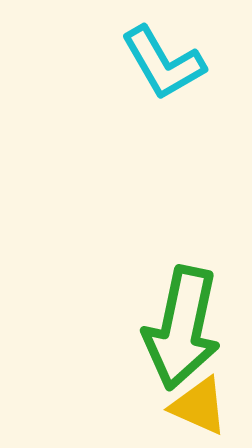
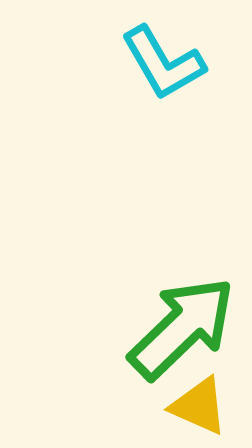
green arrow: rotated 146 degrees counterclockwise
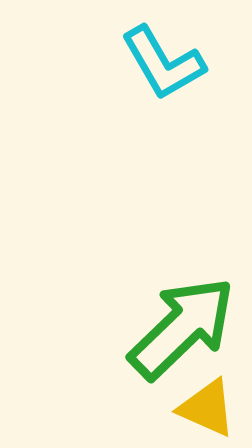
yellow triangle: moved 8 px right, 2 px down
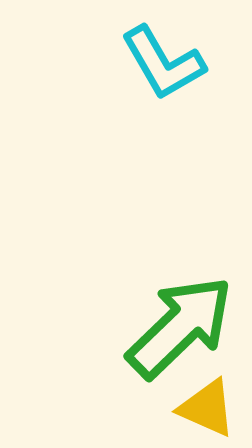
green arrow: moved 2 px left, 1 px up
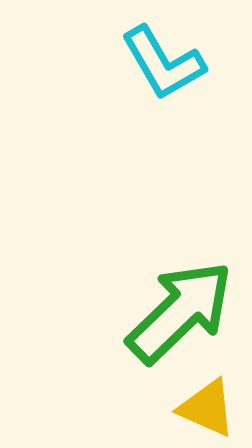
green arrow: moved 15 px up
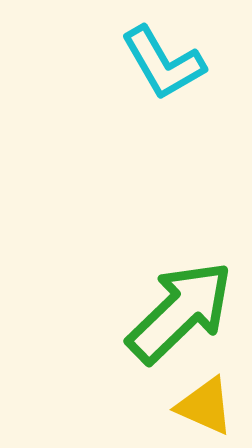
yellow triangle: moved 2 px left, 2 px up
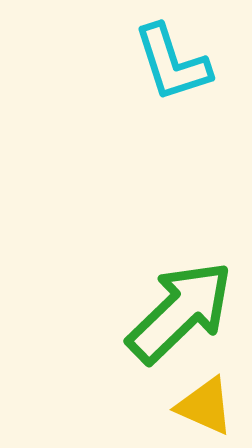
cyan L-shape: moved 9 px right; rotated 12 degrees clockwise
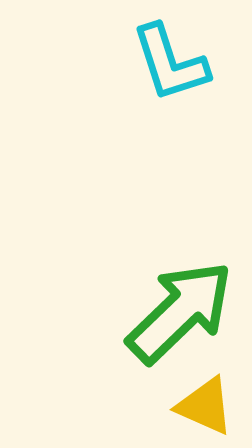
cyan L-shape: moved 2 px left
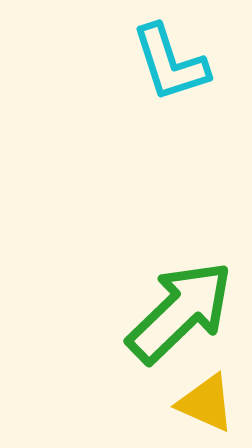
yellow triangle: moved 1 px right, 3 px up
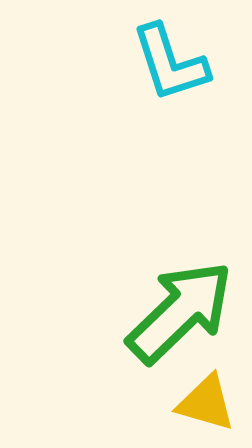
yellow triangle: rotated 8 degrees counterclockwise
